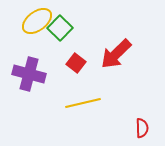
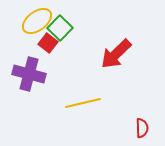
red square: moved 28 px left, 20 px up
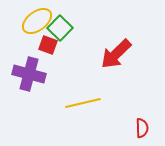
red square: moved 2 px down; rotated 18 degrees counterclockwise
